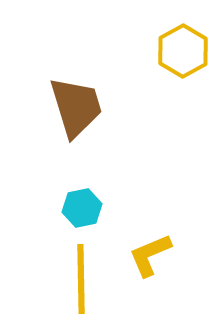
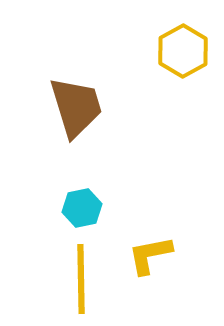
yellow L-shape: rotated 12 degrees clockwise
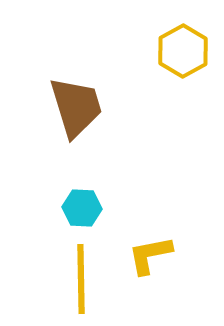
cyan hexagon: rotated 15 degrees clockwise
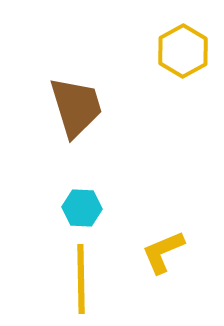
yellow L-shape: moved 13 px right, 3 px up; rotated 12 degrees counterclockwise
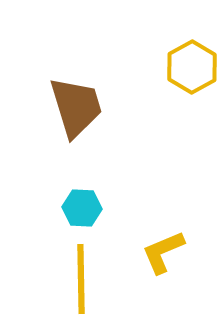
yellow hexagon: moved 9 px right, 16 px down
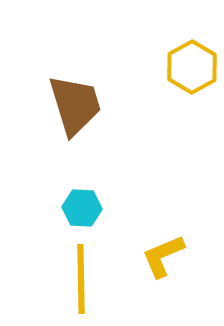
brown trapezoid: moved 1 px left, 2 px up
yellow L-shape: moved 4 px down
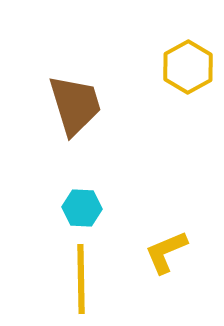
yellow hexagon: moved 4 px left
yellow L-shape: moved 3 px right, 4 px up
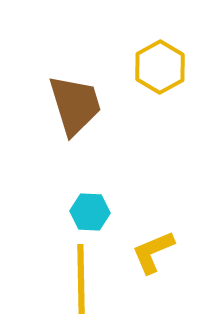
yellow hexagon: moved 28 px left
cyan hexagon: moved 8 px right, 4 px down
yellow L-shape: moved 13 px left
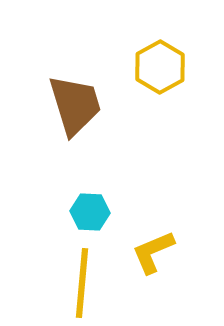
yellow line: moved 1 px right, 4 px down; rotated 6 degrees clockwise
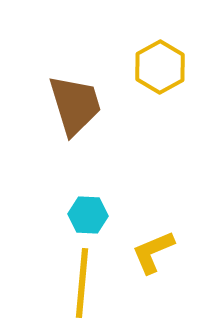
cyan hexagon: moved 2 px left, 3 px down
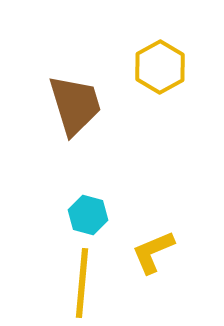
cyan hexagon: rotated 12 degrees clockwise
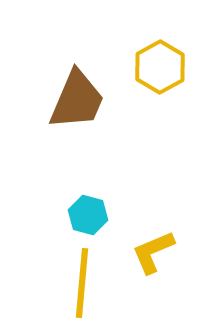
brown trapezoid: moved 2 px right, 5 px up; rotated 40 degrees clockwise
